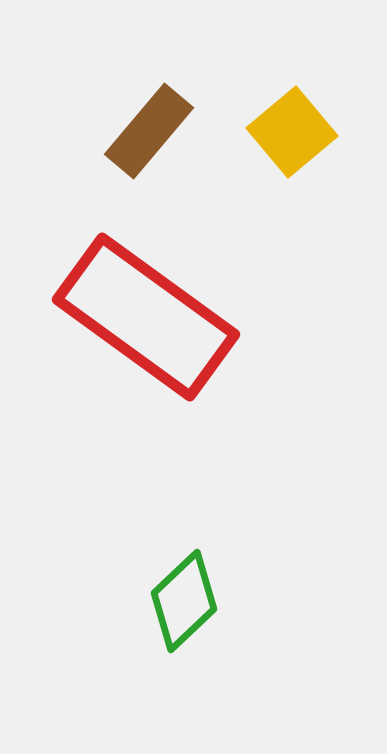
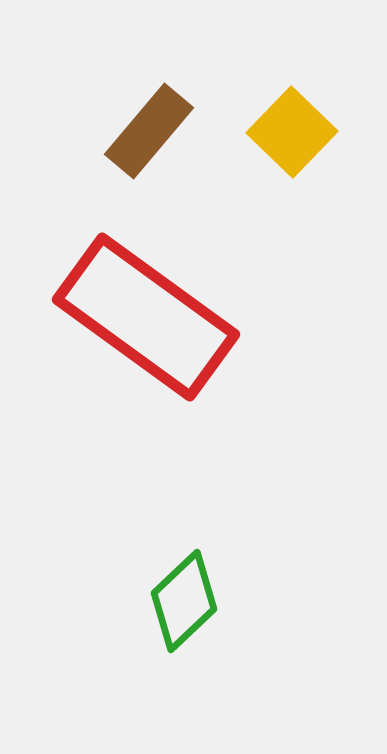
yellow square: rotated 6 degrees counterclockwise
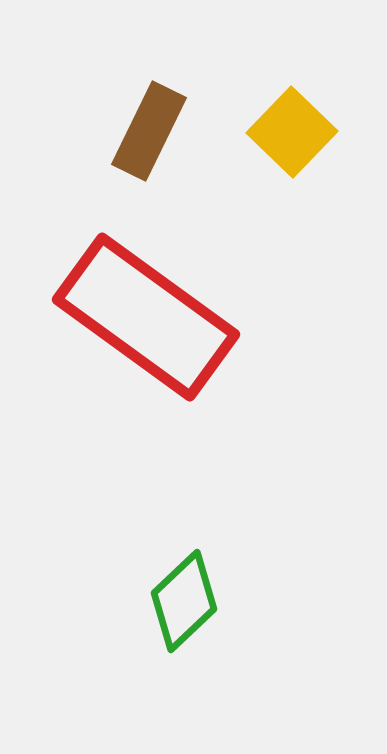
brown rectangle: rotated 14 degrees counterclockwise
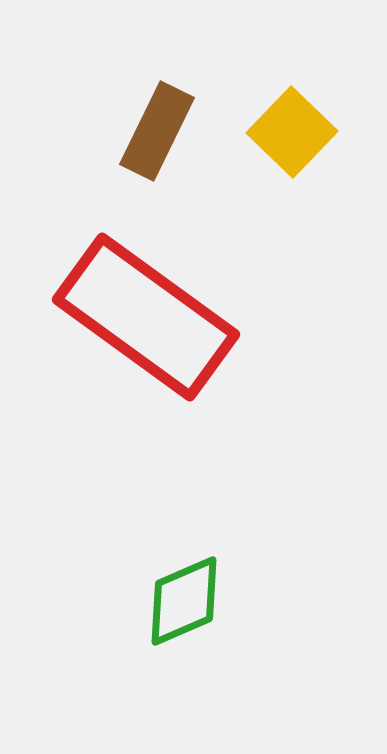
brown rectangle: moved 8 px right
green diamond: rotated 20 degrees clockwise
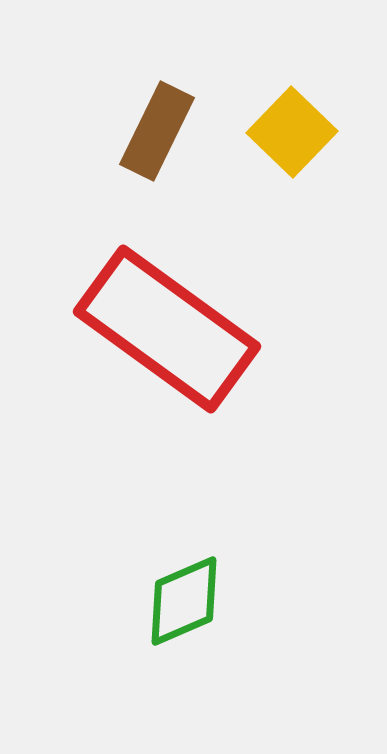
red rectangle: moved 21 px right, 12 px down
